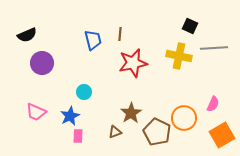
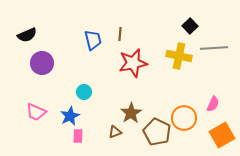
black square: rotated 21 degrees clockwise
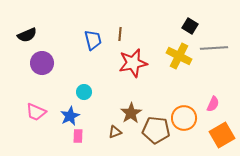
black square: rotated 14 degrees counterclockwise
yellow cross: rotated 15 degrees clockwise
brown pentagon: moved 1 px left, 2 px up; rotated 20 degrees counterclockwise
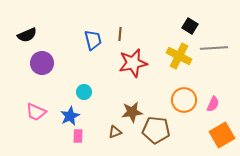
brown star: moved 1 px right, 1 px up; rotated 25 degrees clockwise
orange circle: moved 18 px up
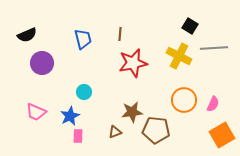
blue trapezoid: moved 10 px left, 1 px up
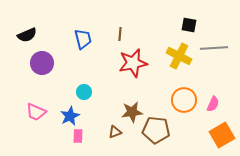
black square: moved 1 px left, 1 px up; rotated 21 degrees counterclockwise
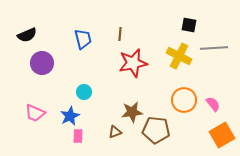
pink semicircle: rotated 63 degrees counterclockwise
pink trapezoid: moved 1 px left, 1 px down
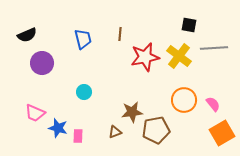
yellow cross: rotated 10 degrees clockwise
red star: moved 12 px right, 6 px up
blue star: moved 12 px left, 12 px down; rotated 30 degrees counterclockwise
brown pentagon: rotated 16 degrees counterclockwise
orange square: moved 2 px up
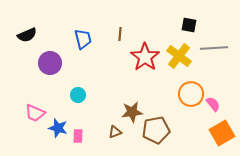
red star: rotated 24 degrees counterclockwise
purple circle: moved 8 px right
cyan circle: moved 6 px left, 3 px down
orange circle: moved 7 px right, 6 px up
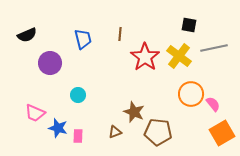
gray line: rotated 8 degrees counterclockwise
brown star: moved 2 px right; rotated 30 degrees clockwise
brown pentagon: moved 2 px right, 2 px down; rotated 16 degrees clockwise
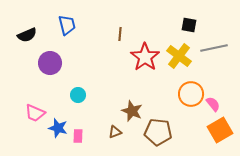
blue trapezoid: moved 16 px left, 14 px up
brown star: moved 2 px left, 1 px up
orange square: moved 2 px left, 3 px up
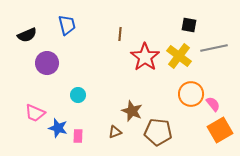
purple circle: moved 3 px left
